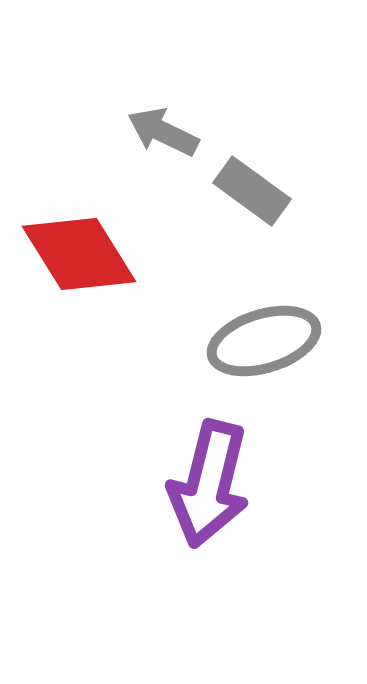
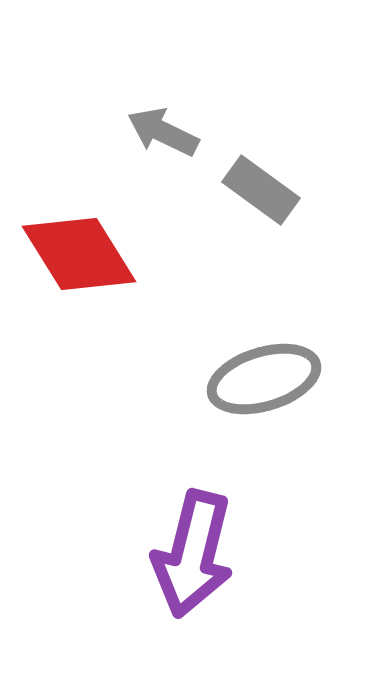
gray rectangle: moved 9 px right, 1 px up
gray ellipse: moved 38 px down
purple arrow: moved 16 px left, 70 px down
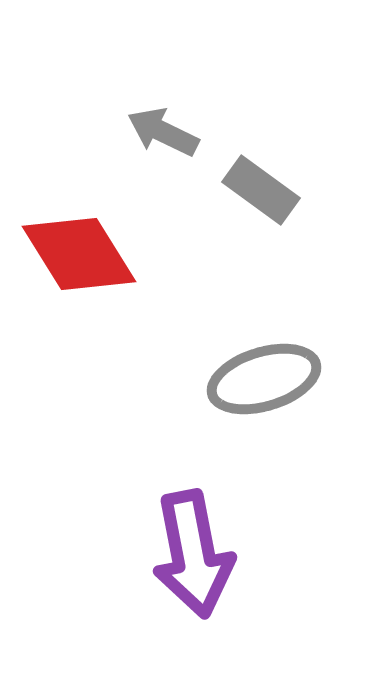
purple arrow: rotated 25 degrees counterclockwise
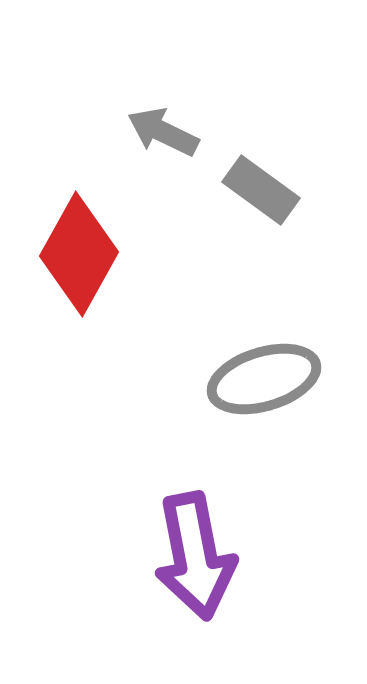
red diamond: rotated 61 degrees clockwise
purple arrow: moved 2 px right, 2 px down
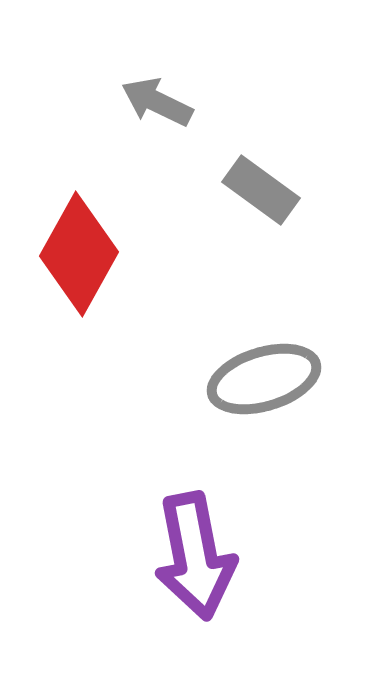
gray arrow: moved 6 px left, 30 px up
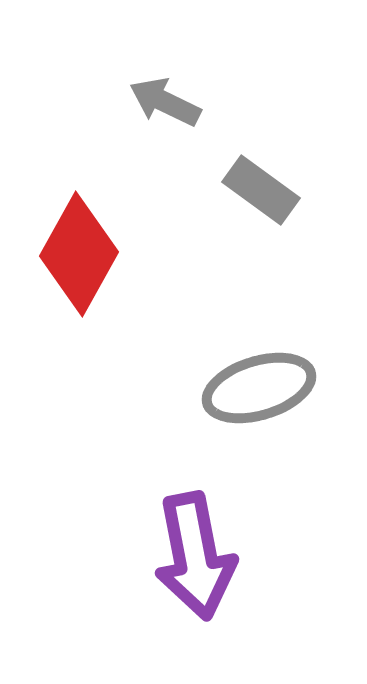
gray arrow: moved 8 px right
gray ellipse: moved 5 px left, 9 px down
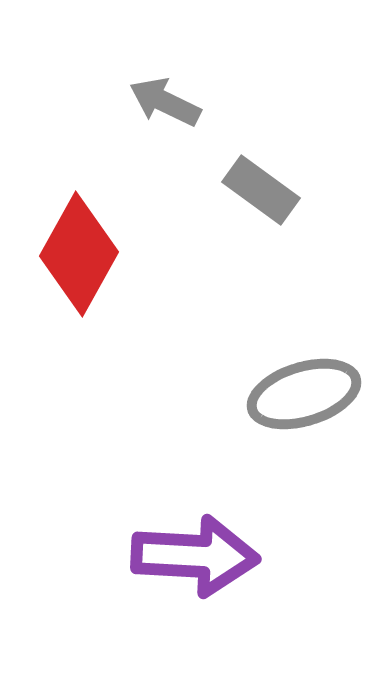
gray ellipse: moved 45 px right, 6 px down
purple arrow: rotated 76 degrees counterclockwise
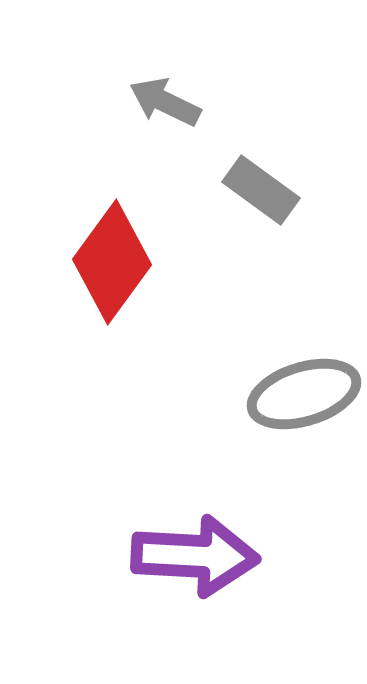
red diamond: moved 33 px right, 8 px down; rotated 7 degrees clockwise
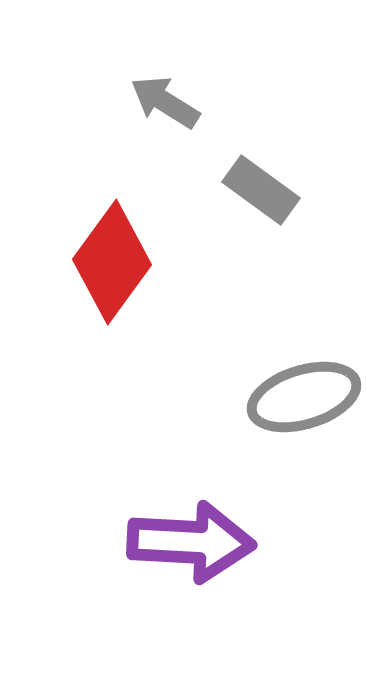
gray arrow: rotated 6 degrees clockwise
gray ellipse: moved 3 px down
purple arrow: moved 4 px left, 14 px up
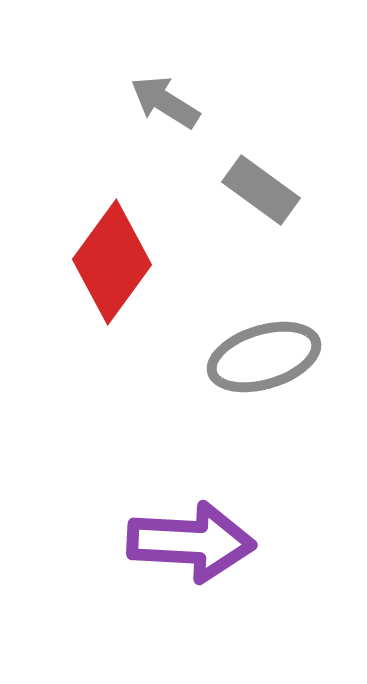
gray ellipse: moved 40 px left, 40 px up
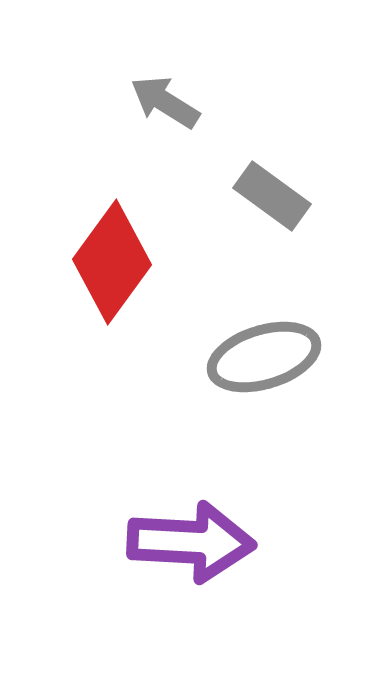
gray rectangle: moved 11 px right, 6 px down
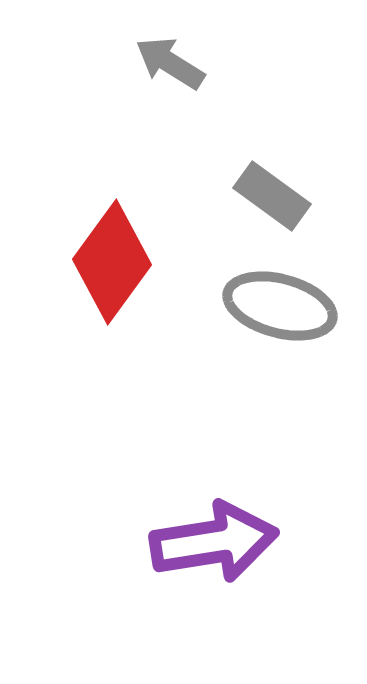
gray arrow: moved 5 px right, 39 px up
gray ellipse: moved 16 px right, 51 px up; rotated 32 degrees clockwise
purple arrow: moved 23 px right; rotated 12 degrees counterclockwise
